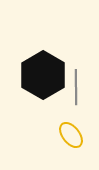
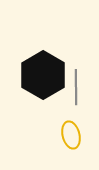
yellow ellipse: rotated 24 degrees clockwise
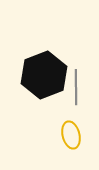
black hexagon: moved 1 px right; rotated 9 degrees clockwise
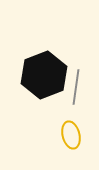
gray line: rotated 8 degrees clockwise
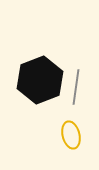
black hexagon: moved 4 px left, 5 px down
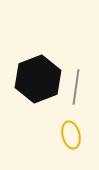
black hexagon: moved 2 px left, 1 px up
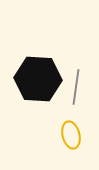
black hexagon: rotated 24 degrees clockwise
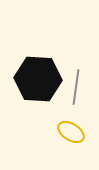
yellow ellipse: moved 3 px up; rotated 44 degrees counterclockwise
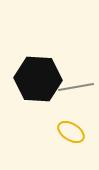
gray line: rotated 72 degrees clockwise
